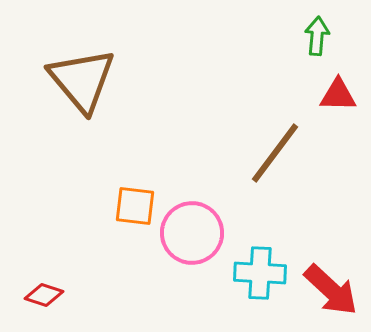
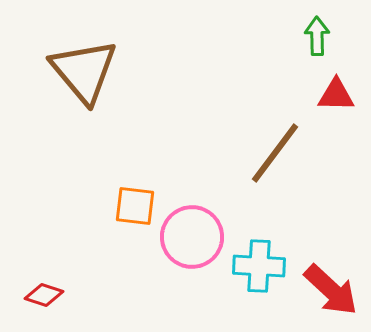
green arrow: rotated 6 degrees counterclockwise
brown triangle: moved 2 px right, 9 px up
red triangle: moved 2 px left
pink circle: moved 4 px down
cyan cross: moved 1 px left, 7 px up
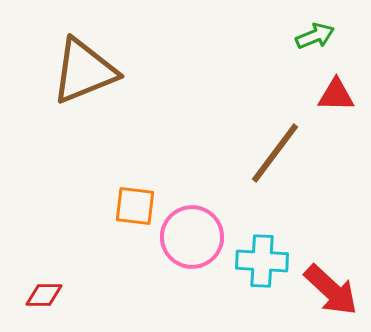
green arrow: moved 2 px left; rotated 69 degrees clockwise
brown triangle: rotated 48 degrees clockwise
cyan cross: moved 3 px right, 5 px up
red diamond: rotated 18 degrees counterclockwise
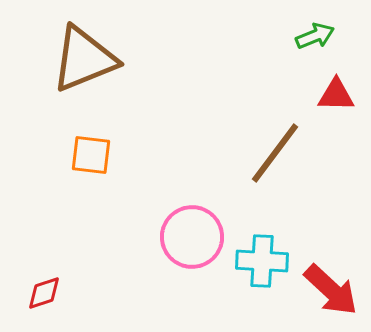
brown triangle: moved 12 px up
orange square: moved 44 px left, 51 px up
red diamond: moved 2 px up; rotated 18 degrees counterclockwise
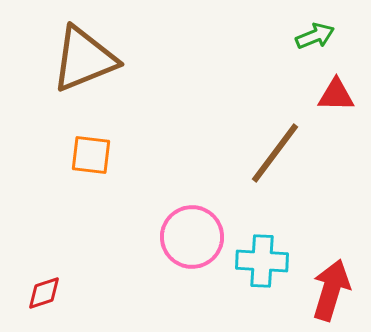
red arrow: rotated 116 degrees counterclockwise
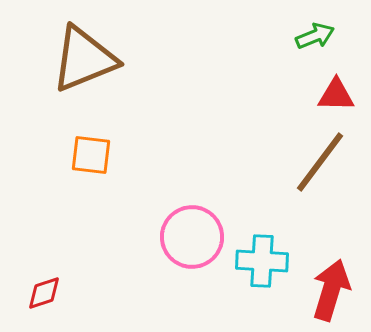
brown line: moved 45 px right, 9 px down
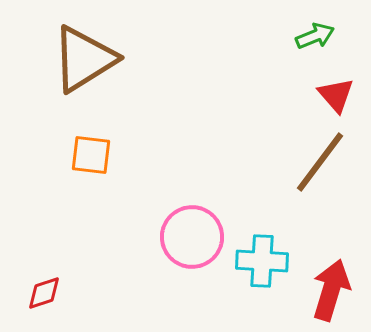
brown triangle: rotated 10 degrees counterclockwise
red triangle: rotated 48 degrees clockwise
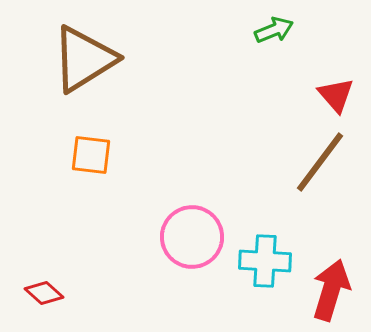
green arrow: moved 41 px left, 6 px up
cyan cross: moved 3 px right
red diamond: rotated 60 degrees clockwise
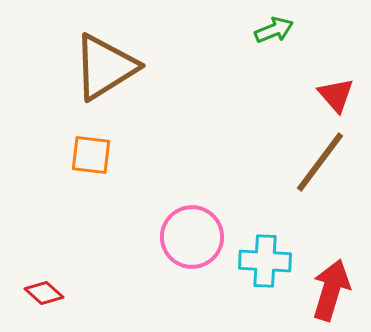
brown triangle: moved 21 px right, 8 px down
